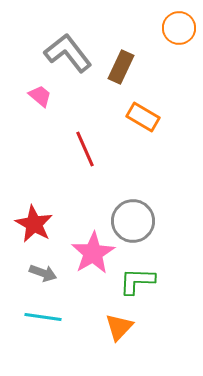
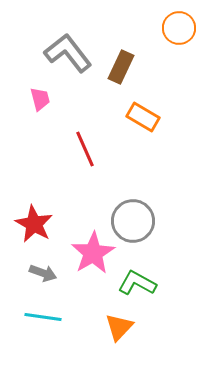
pink trapezoid: moved 3 px down; rotated 35 degrees clockwise
green L-shape: moved 2 px down; rotated 27 degrees clockwise
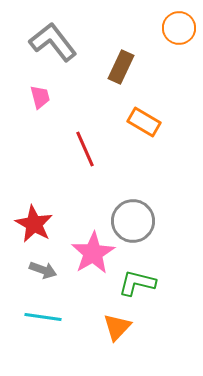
gray L-shape: moved 15 px left, 11 px up
pink trapezoid: moved 2 px up
orange rectangle: moved 1 px right, 5 px down
gray arrow: moved 3 px up
green L-shape: rotated 15 degrees counterclockwise
orange triangle: moved 2 px left
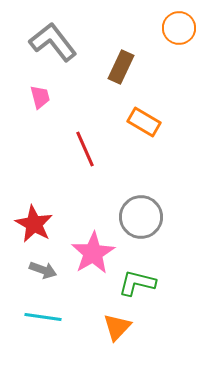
gray circle: moved 8 px right, 4 px up
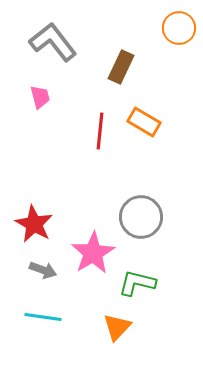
red line: moved 15 px right, 18 px up; rotated 30 degrees clockwise
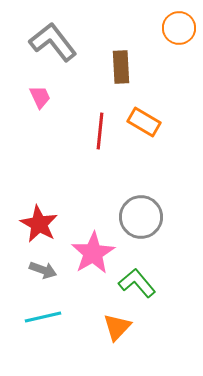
brown rectangle: rotated 28 degrees counterclockwise
pink trapezoid: rotated 10 degrees counterclockwise
red star: moved 5 px right
green L-shape: rotated 36 degrees clockwise
cyan line: rotated 21 degrees counterclockwise
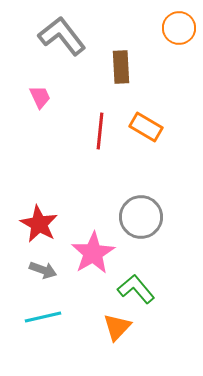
gray L-shape: moved 9 px right, 6 px up
orange rectangle: moved 2 px right, 5 px down
green L-shape: moved 1 px left, 6 px down
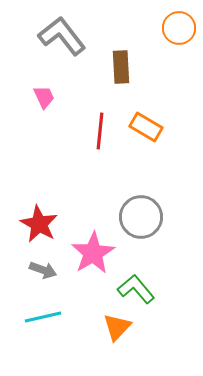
pink trapezoid: moved 4 px right
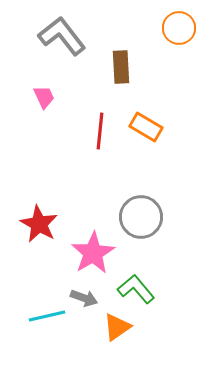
gray arrow: moved 41 px right, 28 px down
cyan line: moved 4 px right, 1 px up
orange triangle: rotated 12 degrees clockwise
